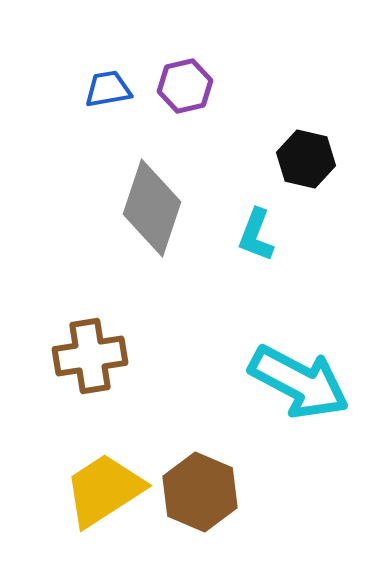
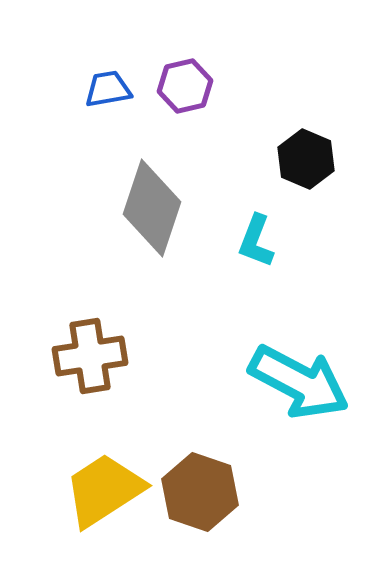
black hexagon: rotated 10 degrees clockwise
cyan L-shape: moved 6 px down
brown hexagon: rotated 4 degrees counterclockwise
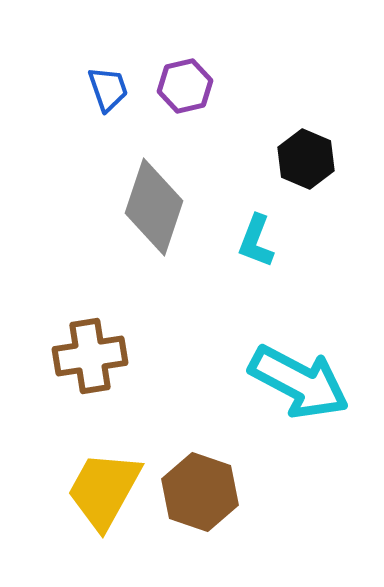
blue trapezoid: rotated 81 degrees clockwise
gray diamond: moved 2 px right, 1 px up
yellow trapezoid: rotated 28 degrees counterclockwise
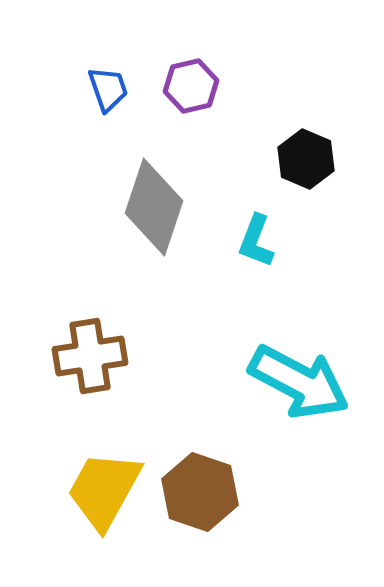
purple hexagon: moved 6 px right
